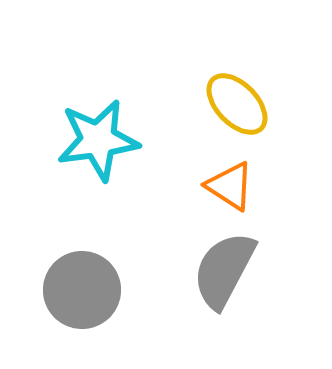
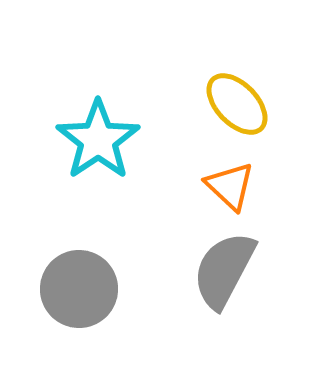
cyan star: rotated 26 degrees counterclockwise
orange triangle: rotated 10 degrees clockwise
gray circle: moved 3 px left, 1 px up
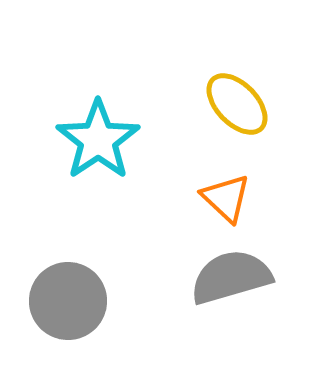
orange triangle: moved 4 px left, 12 px down
gray semicircle: moved 7 px right, 7 px down; rotated 46 degrees clockwise
gray circle: moved 11 px left, 12 px down
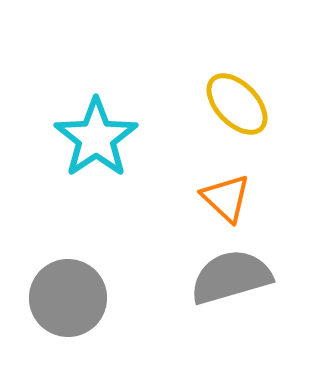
cyan star: moved 2 px left, 2 px up
gray circle: moved 3 px up
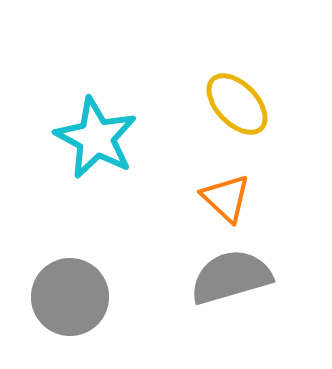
cyan star: rotated 10 degrees counterclockwise
gray circle: moved 2 px right, 1 px up
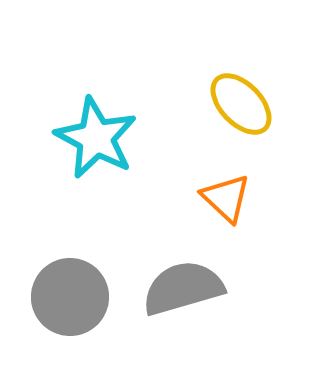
yellow ellipse: moved 4 px right
gray semicircle: moved 48 px left, 11 px down
